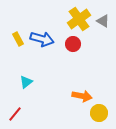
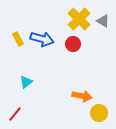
yellow cross: rotated 10 degrees counterclockwise
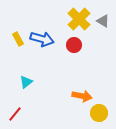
red circle: moved 1 px right, 1 px down
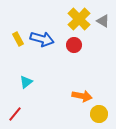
yellow circle: moved 1 px down
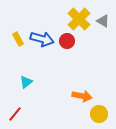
red circle: moved 7 px left, 4 px up
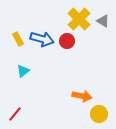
cyan triangle: moved 3 px left, 11 px up
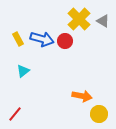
red circle: moved 2 px left
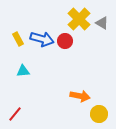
gray triangle: moved 1 px left, 2 px down
cyan triangle: rotated 32 degrees clockwise
orange arrow: moved 2 px left
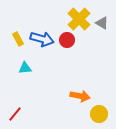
red circle: moved 2 px right, 1 px up
cyan triangle: moved 2 px right, 3 px up
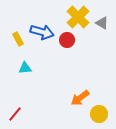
yellow cross: moved 1 px left, 2 px up
blue arrow: moved 7 px up
orange arrow: moved 2 px down; rotated 132 degrees clockwise
